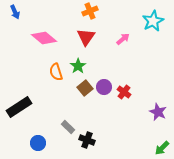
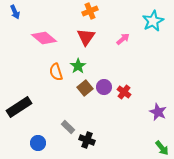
green arrow: rotated 84 degrees counterclockwise
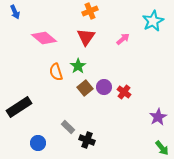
purple star: moved 5 px down; rotated 18 degrees clockwise
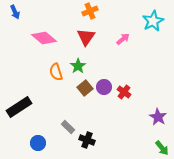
purple star: rotated 12 degrees counterclockwise
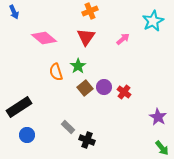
blue arrow: moved 1 px left
blue circle: moved 11 px left, 8 px up
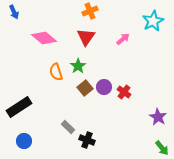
blue circle: moved 3 px left, 6 px down
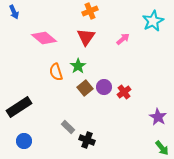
red cross: rotated 16 degrees clockwise
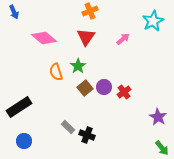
black cross: moved 5 px up
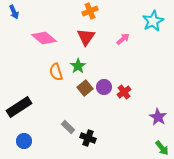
black cross: moved 1 px right, 3 px down
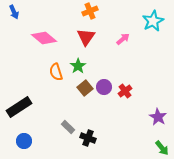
red cross: moved 1 px right, 1 px up
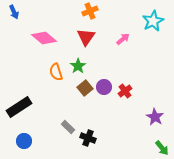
purple star: moved 3 px left
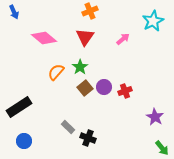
red triangle: moved 1 px left
green star: moved 2 px right, 1 px down
orange semicircle: rotated 60 degrees clockwise
red cross: rotated 16 degrees clockwise
